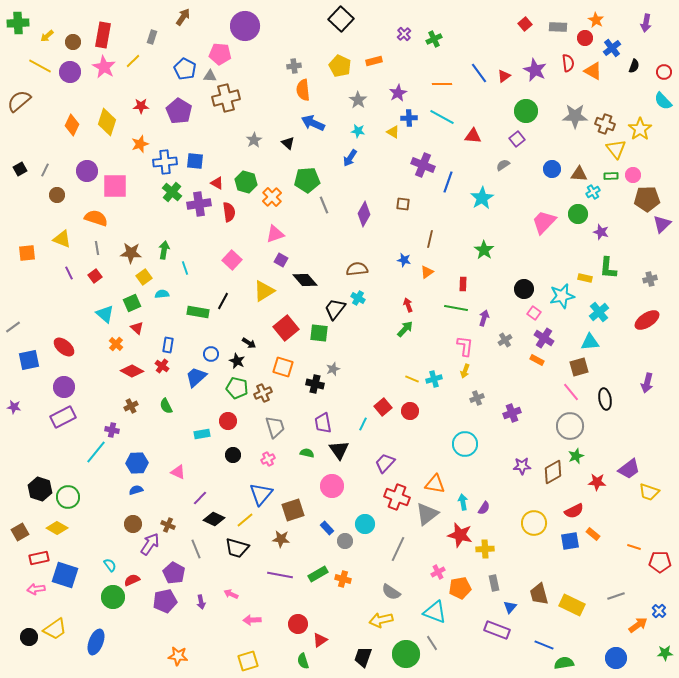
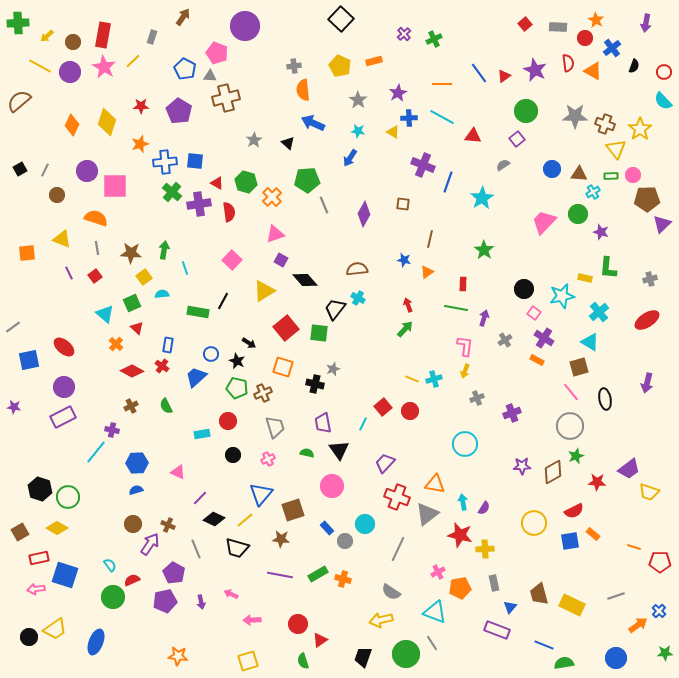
pink pentagon at (220, 54): moved 3 px left, 1 px up; rotated 15 degrees clockwise
cyan triangle at (590, 342): rotated 36 degrees clockwise
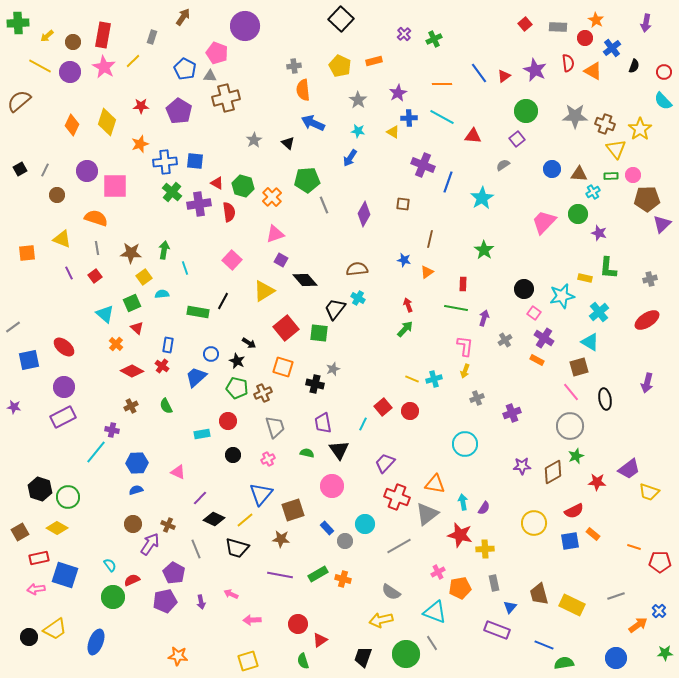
green hexagon at (246, 182): moved 3 px left, 4 px down
purple star at (601, 232): moved 2 px left, 1 px down
gray line at (398, 549): moved 1 px right, 3 px up; rotated 35 degrees clockwise
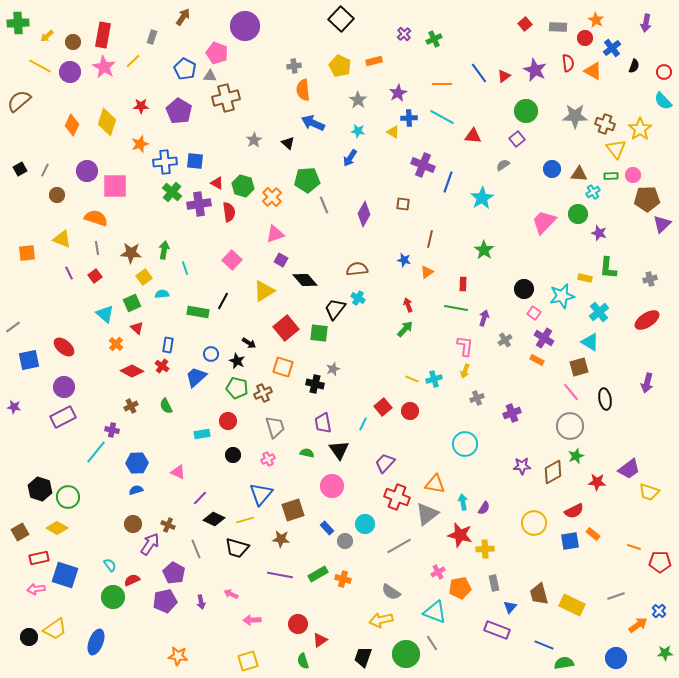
yellow line at (245, 520): rotated 24 degrees clockwise
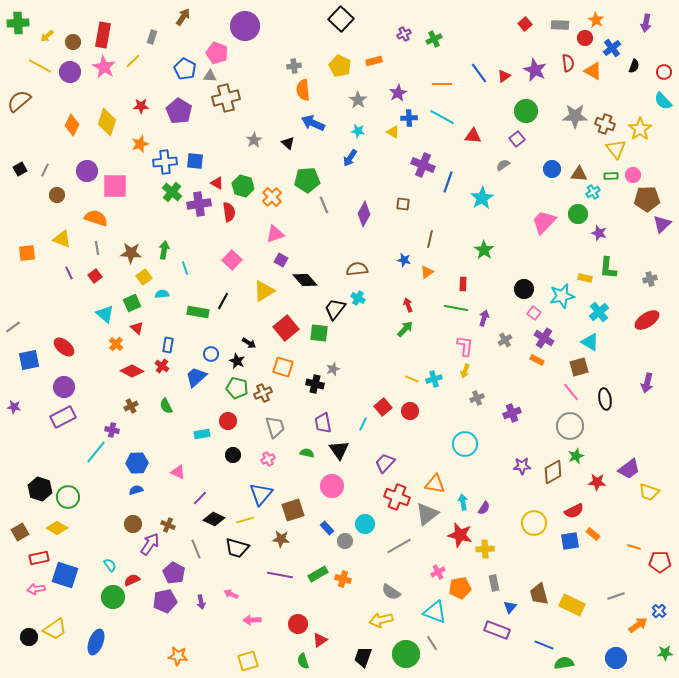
gray rectangle at (558, 27): moved 2 px right, 2 px up
purple cross at (404, 34): rotated 16 degrees clockwise
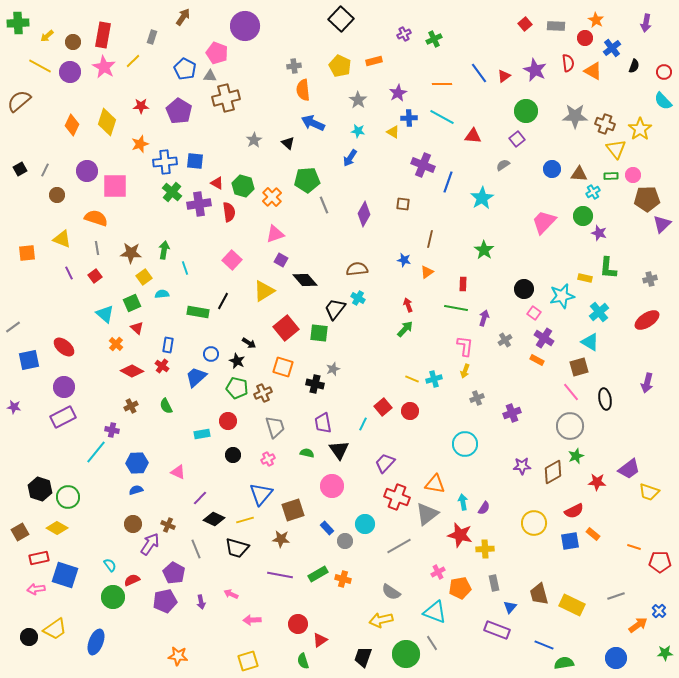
gray rectangle at (560, 25): moved 4 px left, 1 px down
green circle at (578, 214): moved 5 px right, 2 px down
